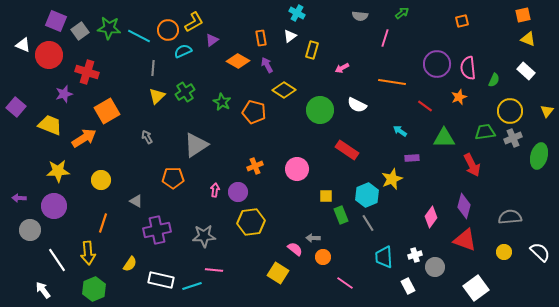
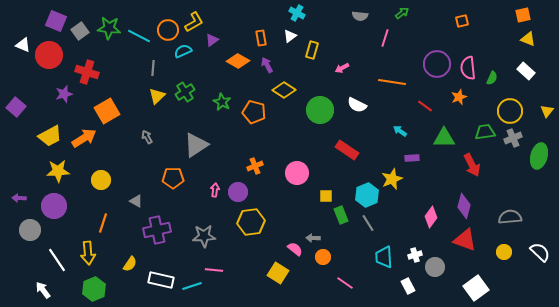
green semicircle at (494, 80): moved 2 px left, 2 px up
yellow trapezoid at (50, 125): moved 11 px down; rotated 130 degrees clockwise
pink circle at (297, 169): moved 4 px down
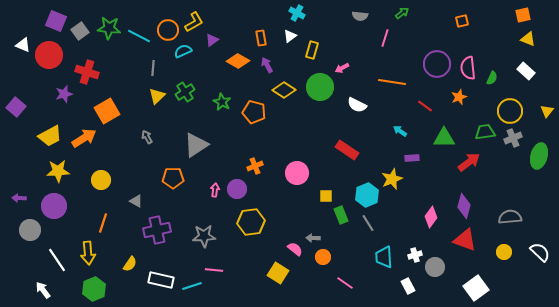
green circle at (320, 110): moved 23 px up
red arrow at (472, 165): moved 3 px left, 3 px up; rotated 100 degrees counterclockwise
purple circle at (238, 192): moved 1 px left, 3 px up
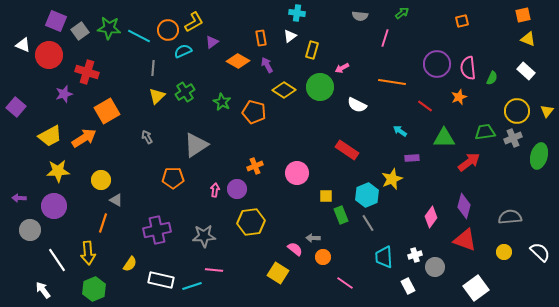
cyan cross at (297, 13): rotated 21 degrees counterclockwise
purple triangle at (212, 40): moved 2 px down
yellow circle at (510, 111): moved 7 px right
gray triangle at (136, 201): moved 20 px left, 1 px up
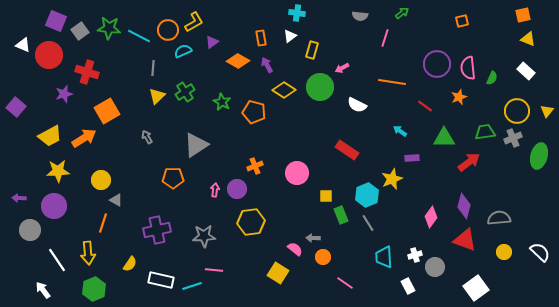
gray semicircle at (510, 217): moved 11 px left, 1 px down
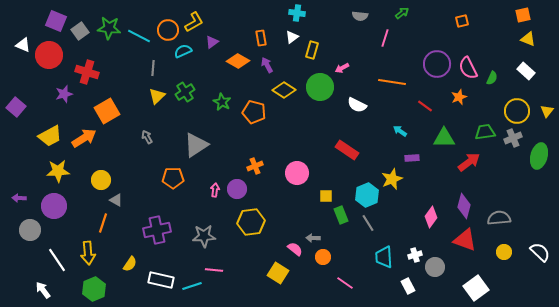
white triangle at (290, 36): moved 2 px right, 1 px down
pink semicircle at (468, 68): rotated 20 degrees counterclockwise
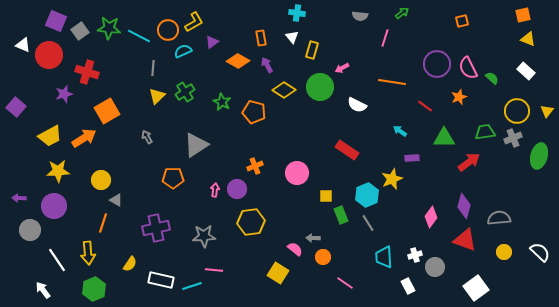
white triangle at (292, 37): rotated 32 degrees counterclockwise
green semicircle at (492, 78): rotated 72 degrees counterclockwise
purple cross at (157, 230): moved 1 px left, 2 px up
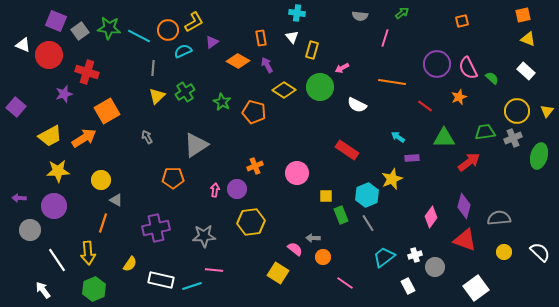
cyan arrow at (400, 131): moved 2 px left, 6 px down
cyan trapezoid at (384, 257): rotated 55 degrees clockwise
